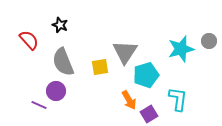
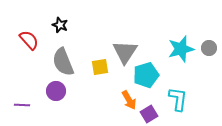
gray circle: moved 7 px down
purple line: moved 17 px left; rotated 21 degrees counterclockwise
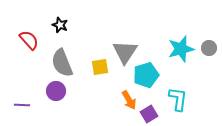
gray semicircle: moved 1 px left, 1 px down
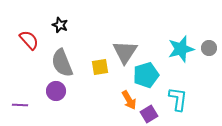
purple line: moved 2 px left
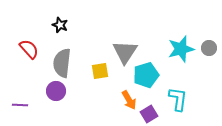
red semicircle: moved 9 px down
gray semicircle: rotated 28 degrees clockwise
yellow square: moved 4 px down
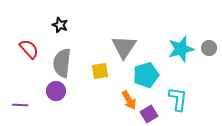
gray triangle: moved 1 px left, 5 px up
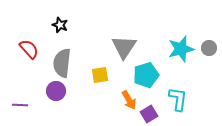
yellow square: moved 4 px down
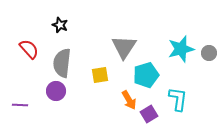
gray circle: moved 5 px down
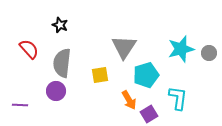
cyan L-shape: moved 1 px up
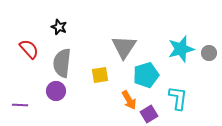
black star: moved 1 px left, 2 px down
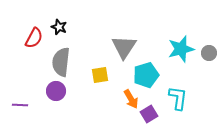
red semicircle: moved 5 px right, 11 px up; rotated 70 degrees clockwise
gray semicircle: moved 1 px left, 1 px up
orange arrow: moved 2 px right, 1 px up
